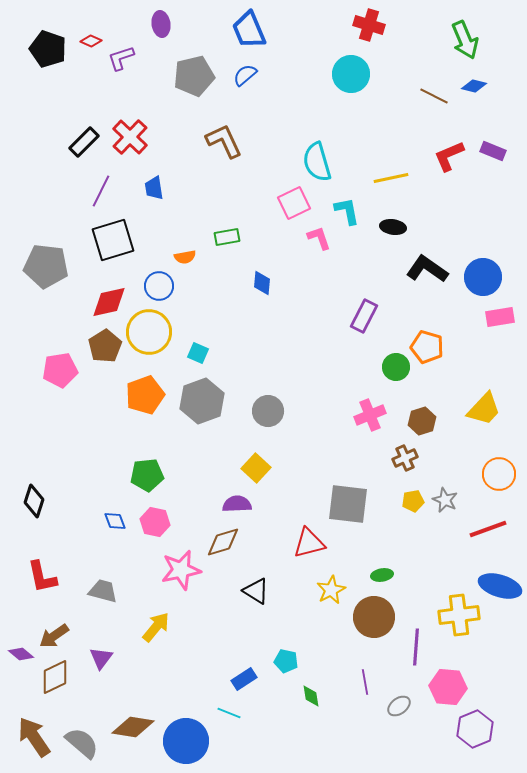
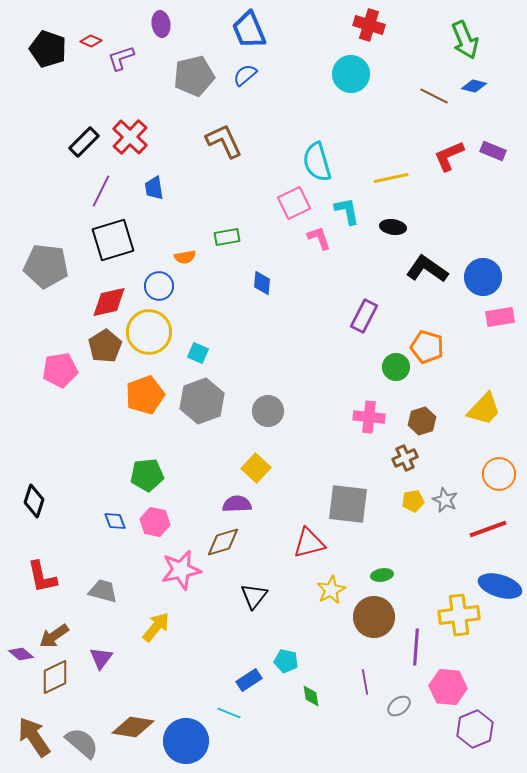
pink cross at (370, 415): moved 1 px left, 2 px down; rotated 28 degrees clockwise
black triangle at (256, 591): moved 2 px left, 5 px down; rotated 36 degrees clockwise
blue rectangle at (244, 679): moved 5 px right, 1 px down
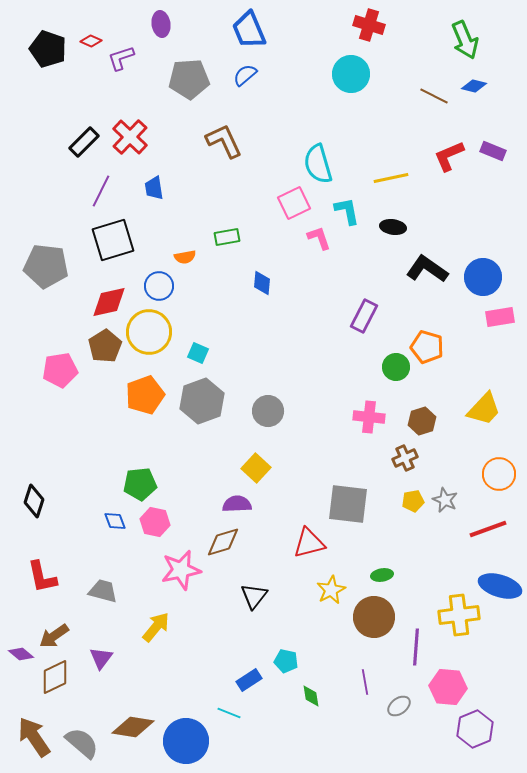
gray pentagon at (194, 76): moved 5 px left, 3 px down; rotated 9 degrees clockwise
cyan semicircle at (317, 162): moved 1 px right, 2 px down
green pentagon at (147, 475): moved 7 px left, 9 px down
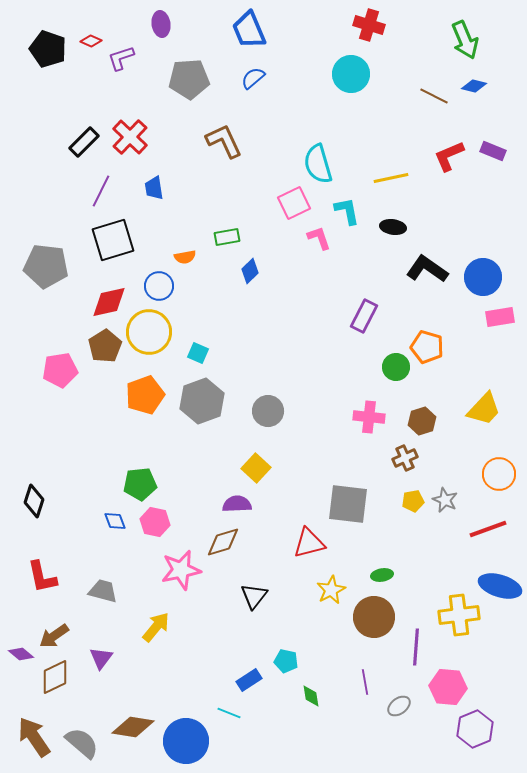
blue semicircle at (245, 75): moved 8 px right, 3 px down
blue diamond at (262, 283): moved 12 px left, 12 px up; rotated 40 degrees clockwise
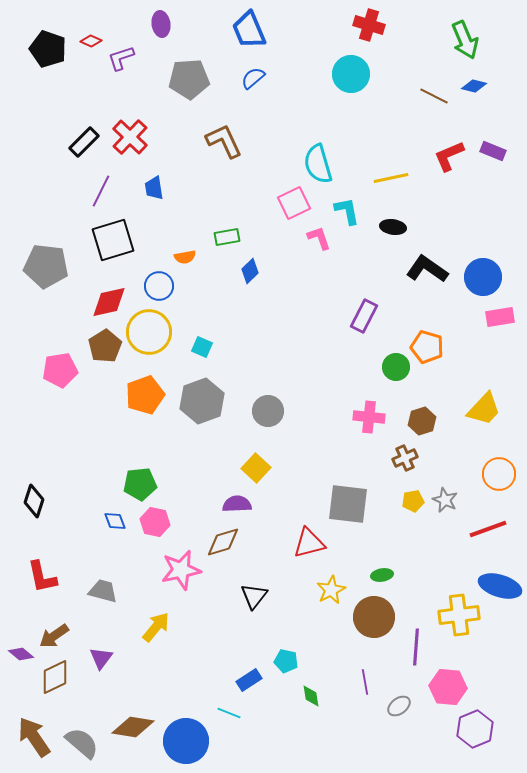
cyan square at (198, 353): moved 4 px right, 6 px up
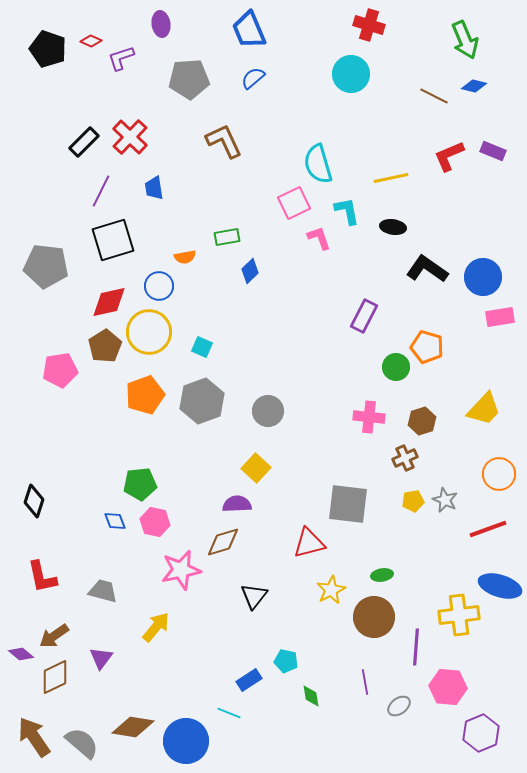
purple hexagon at (475, 729): moved 6 px right, 4 px down
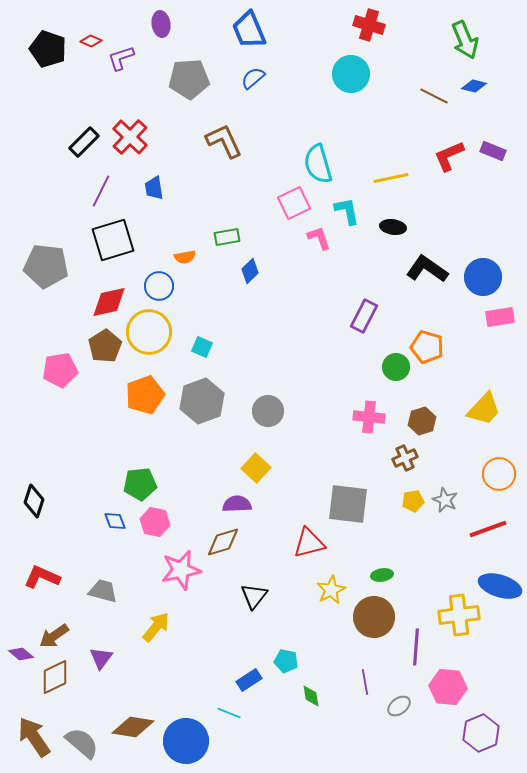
red L-shape at (42, 577): rotated 126 degrees clockwise
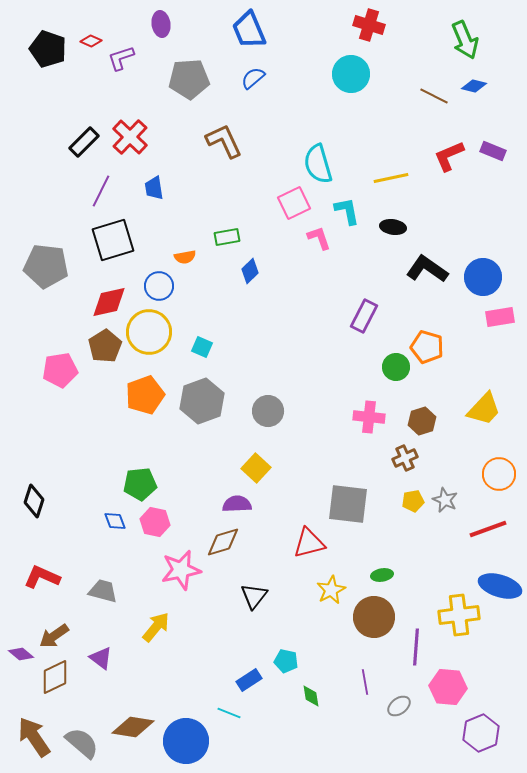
purple triangle at (101, 658): rotated 30 degrees counterclockwise
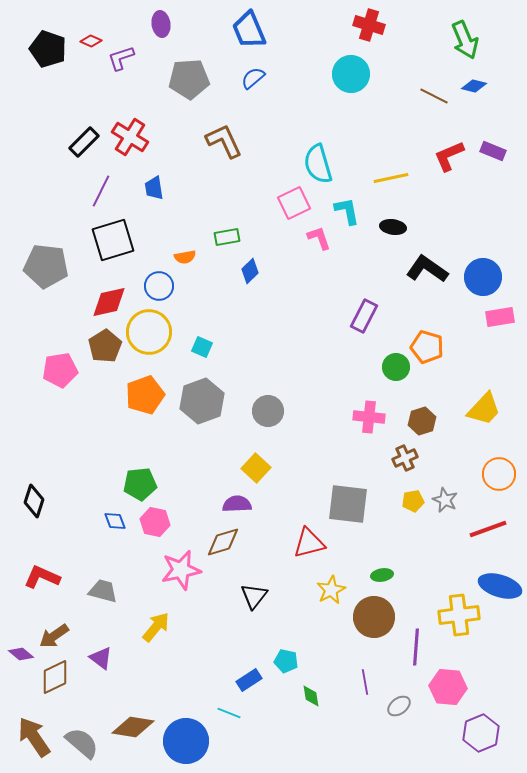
red cross at (130, 137): rotated 12 degrees counterclockwise
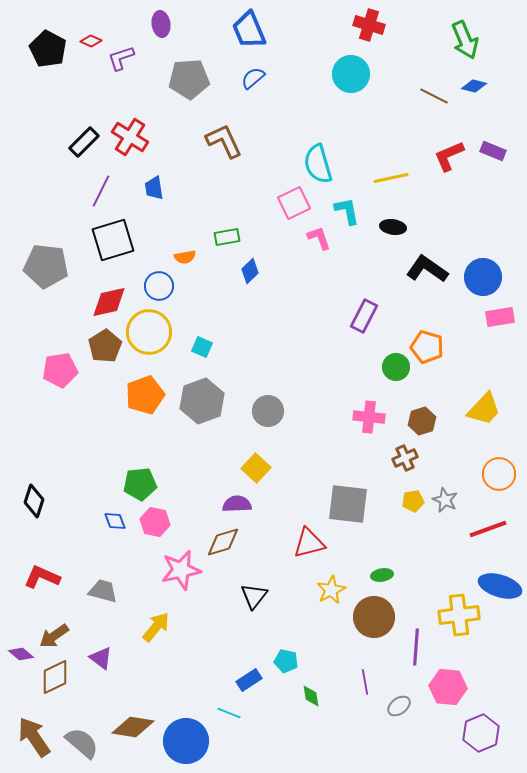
black pentagon at (48, 49): rotated 9 degrees clockwise
